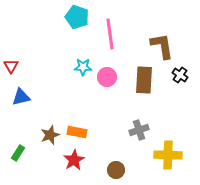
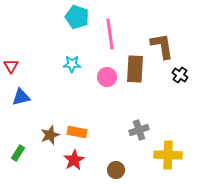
cyan star: moved 11 px left, 3 px up
brown rectangle: moved 9 px left, 11 px up
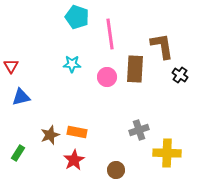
yellow cross: moved 1 px left, 2 px up
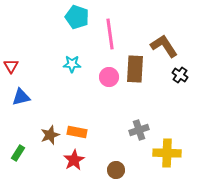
brown L-shape: moved 2 px right; rotated 24 degrees counterclockwise
pink circle: moved 2 px right
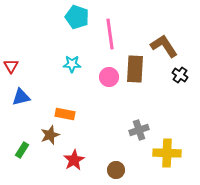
orange rectangle: moved 12 px left, 18 px up
green rectangle: moved 4 px right, 3 px up
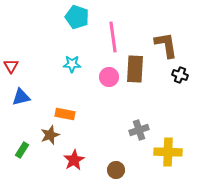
pink line: moved 3 px right, 3 px down
brown L-shape: moved 2 px right, 1 px up; rotated 24 degrees clockwise
black cross: rotated 14 degrees counterclockwise
yellow cross: moved 1 px right, 1 px up
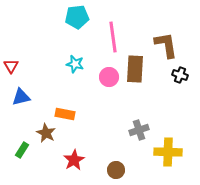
cyan pentagon: rotated 25 degrees counterclockwise
cyan star: moved 3 px right; rotated 12 degrees clockwise
brown star: moved 4 px left, 2 px up; rotated 24 degrees counterclockwise
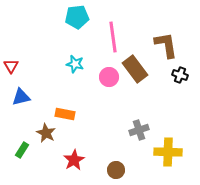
brown rectangle: rotated 40 degrees counterclockwise
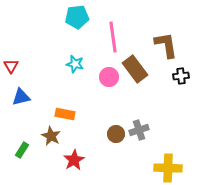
black cross: moved 1 px right, 1 px down; rotated 28 degrees counterclockwise
brown star: moved 5 px right, 3 px down
yellow cross: moved 16 px down
brown circle: moved 36 px up
